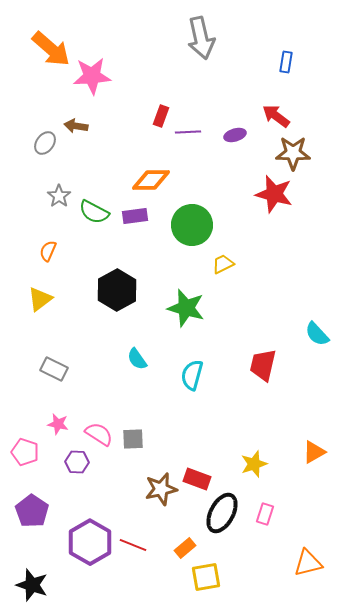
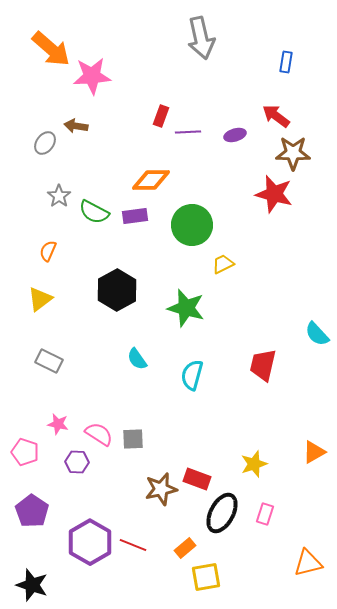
gray rectangle at (54, 369): moved 5 px left, 8 px up
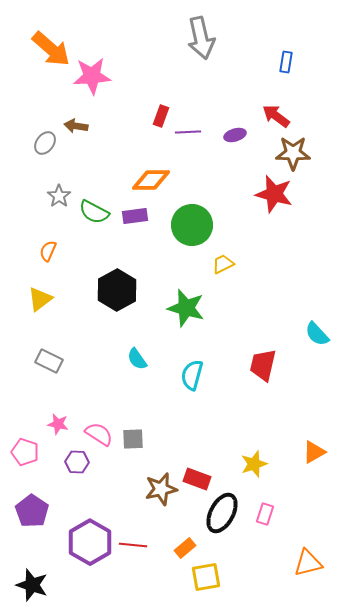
red line at (133, 545): rotated 16 degrees counterclockwise
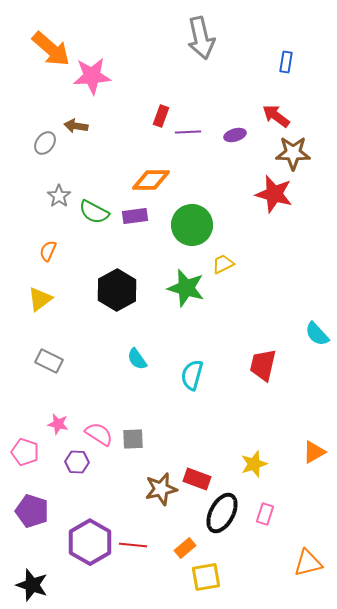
green star at (186, 308): moved 20 px up
purple pentagon at (32, 511): rotated 16 degrees counterclockwise
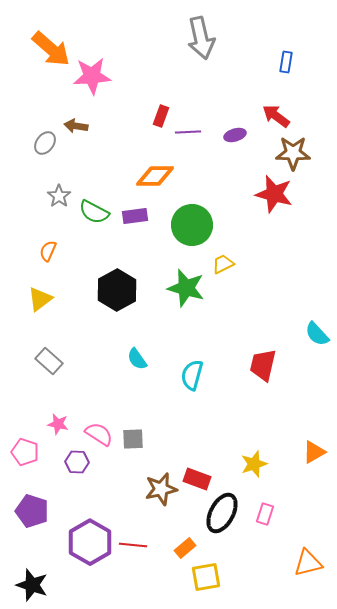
orange diamond at (151, 180): moved 4 px right, 4 px up
gray rectangle at (49, 361): rotated 16 degrees clockwise
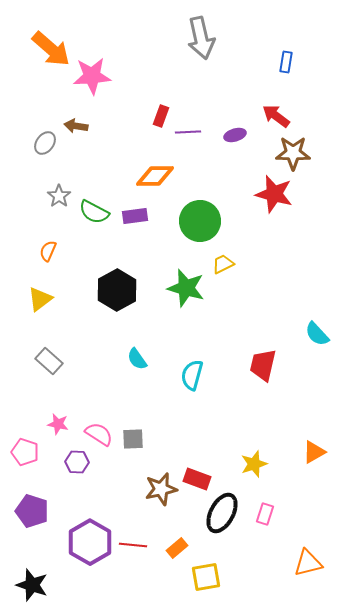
green circle at (192, 225): moved 8 px right, 4 px up
orange rectangle at (185, 548): moved 8 px left
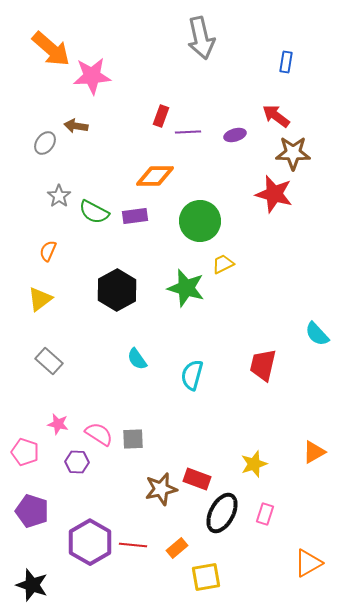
orange triangle at (308, 563): rotated 16 degrees counterclockwise
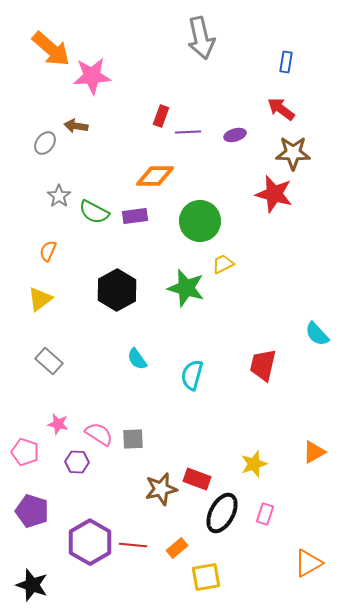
red arrow at (276, 116): moved 5 px right, 7 px up
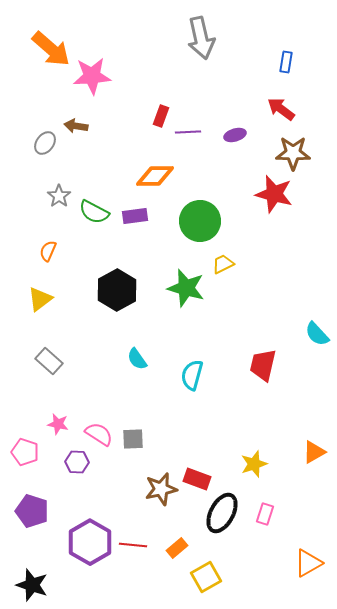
yellow square at (206, 577): rotated 20 degrees counterclockwise
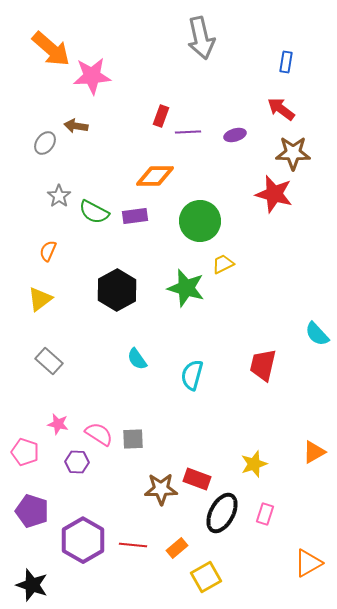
brown star at (161, 489): rotated 12 degrees clockwise
purple hexagon at (90, 542): moved 7 px left, 2 px up
